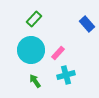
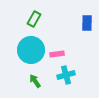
green rectangle: rotated 14 degrees counterclockwise
blue rectangle: moved 1 px up; rotated 42 degrees clockwise
pink rectangle: moved 1 px left, 1 px down; rotated 40 degrees clockwise
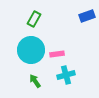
blue rectangle: moved 7 px up; rotated 70 degrees clockwise
